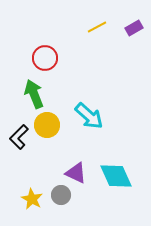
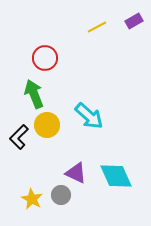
purple rectangle: moved 7 px up
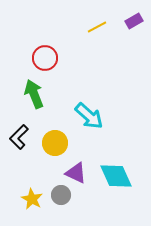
yellow circle: moved 8 px right, 18 px down
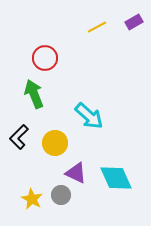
purple rectangle: moved 1 px down
cyan diamond: moved 2 px down
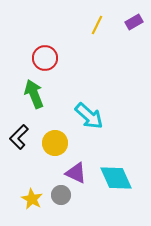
yellow line: moved 2 px up; rotated 36 degrees counterclockwise
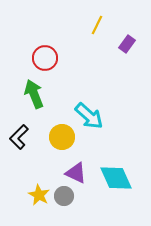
purple rectangle: moved 7 px left, 22 px down; rotated 24 degrees counterclockwise
yellow circle: moved 7 px right, 6 px up
gray circle: moved 3 px right, 1 px down
yellow star: moved 7 px right, 4 px up
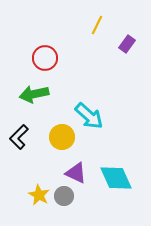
green arrow: rotated 80 degrees counterclockwise
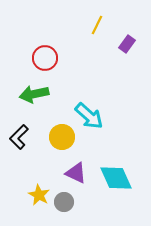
gray circle: moved 6 px down
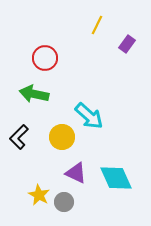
green arrow: rotated 24 degrees clockwise
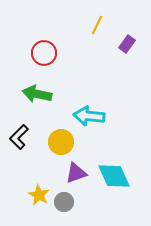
red circle: moved 1 px left, 5 px up
green arrow: moved 3 px right
cyan arrow: rotated 144 degrees clockwise
yellow circle: moved 1 px left, 5 px down
purple triangle: rotated 45 degrees counterclockwise
cyan diamond: moved 2 px left, 2 px up
